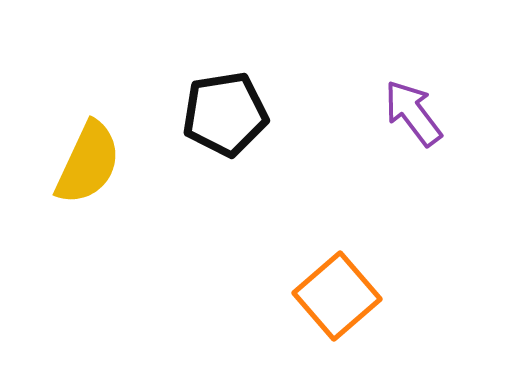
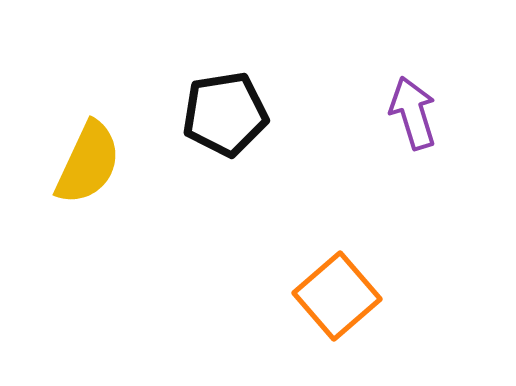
purple arrow: rotated 20 degrees clockwise
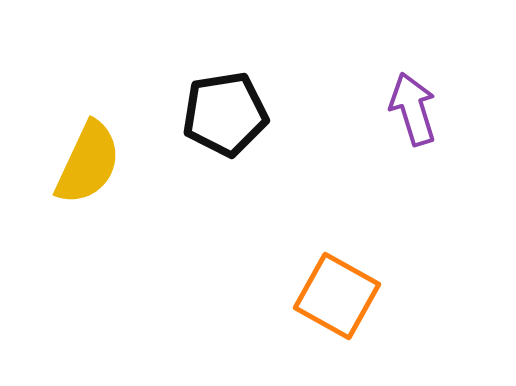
purple arrow: moved 4 px up
orange square: rotated 20 degrees counterclockwise
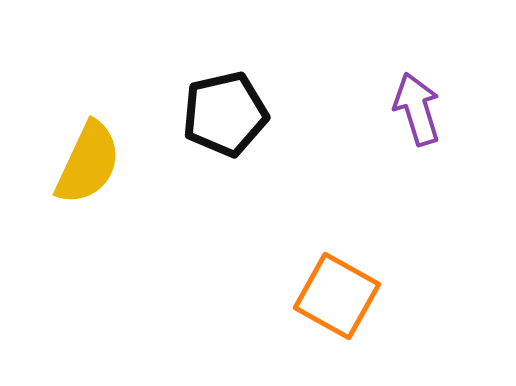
purple arrow: moved 4 px right
black pentagon: rotated 4 degrees counterclockwise
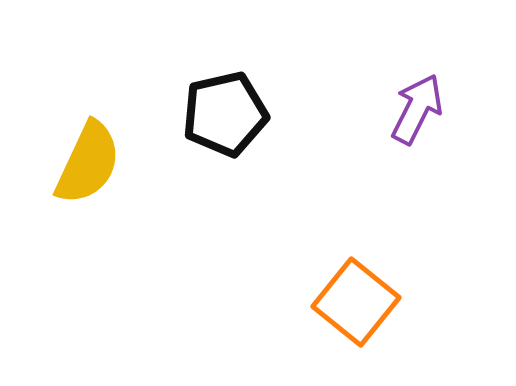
purple arrow: rotated 44 degrees clockwise
orange square: moved 19 px right, 6 px down; rotated 10 degrees clockwise
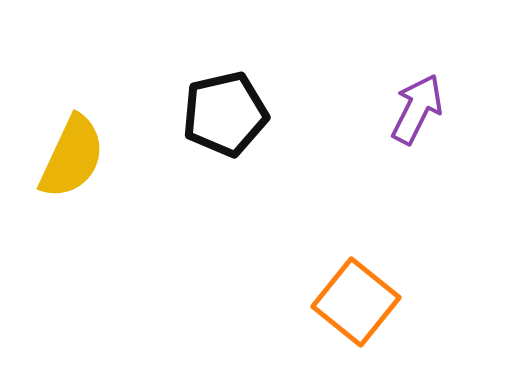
yellow semicircle: moved 16 px left, 6 px up
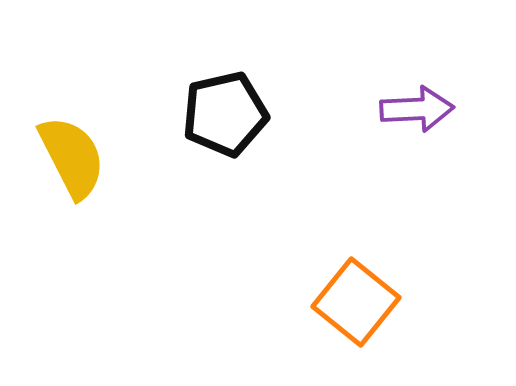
purple arrow: rotated 60 degrees clockwise
yellow semicircle: rotated 52 degrees counterclockwise
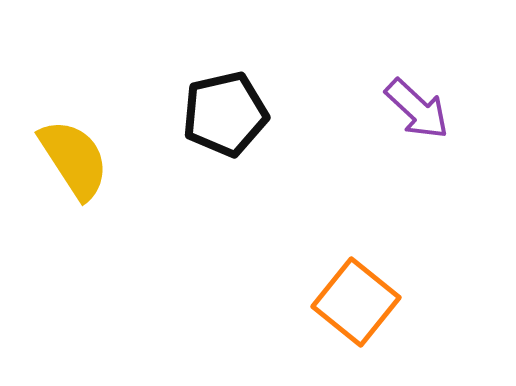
purple arrow: rotated 46 degrees clockwise
yellow semicircle: moved 2 px right, 2 px down; rotated 6 degrees counterclockwise
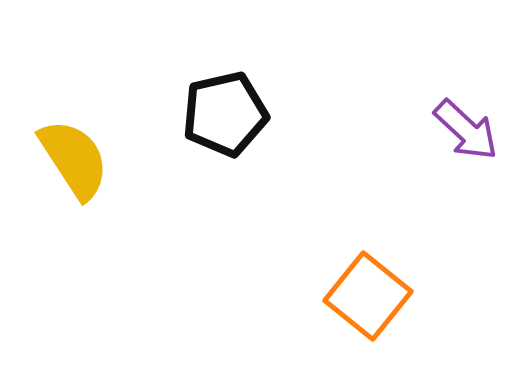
purple arrow: moved 49 px right, 21 px down
orange square: moved 12 px right, 6 px up
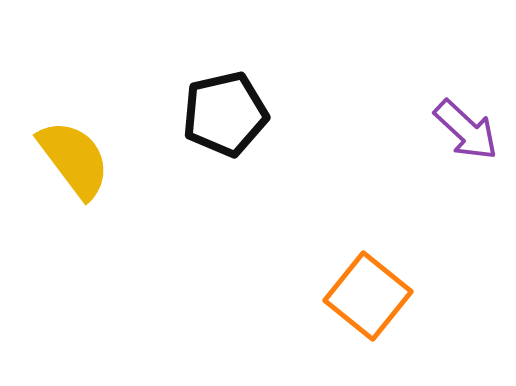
yellow semicircle: rotated 4 degrees counterclockwise
